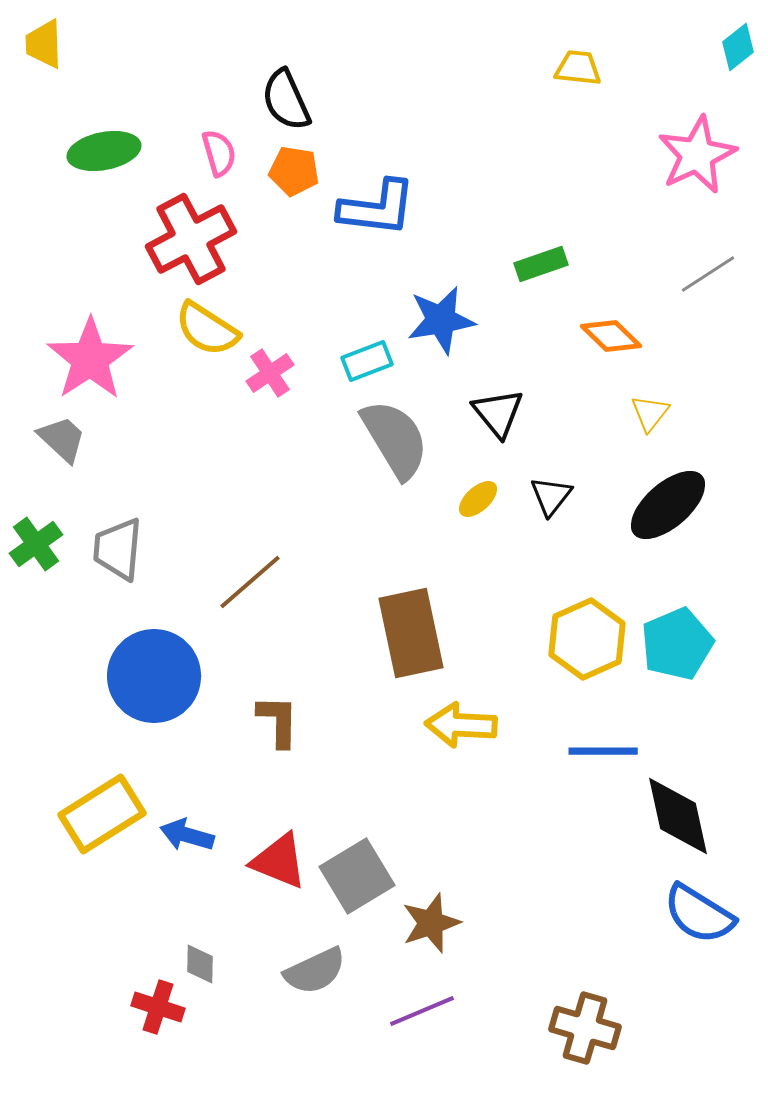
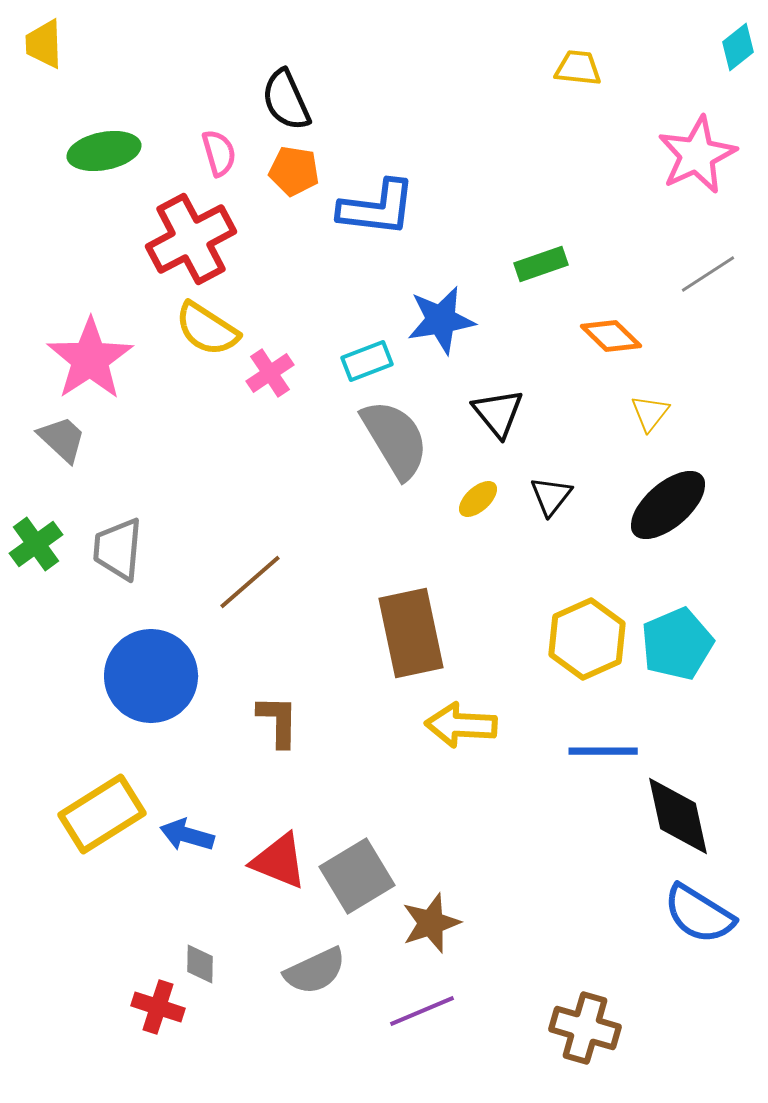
blue circle at (154, 676): moved 3 px left
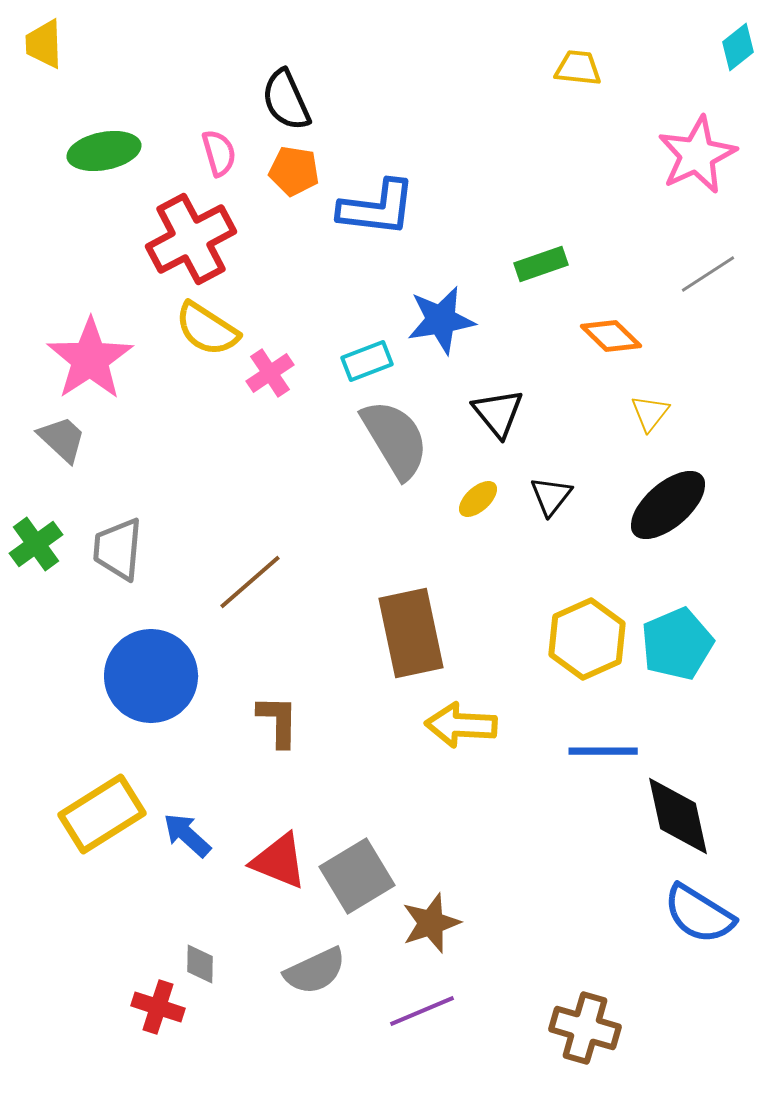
blue arrow at (187, 835): rotated 26 degrees clockwise
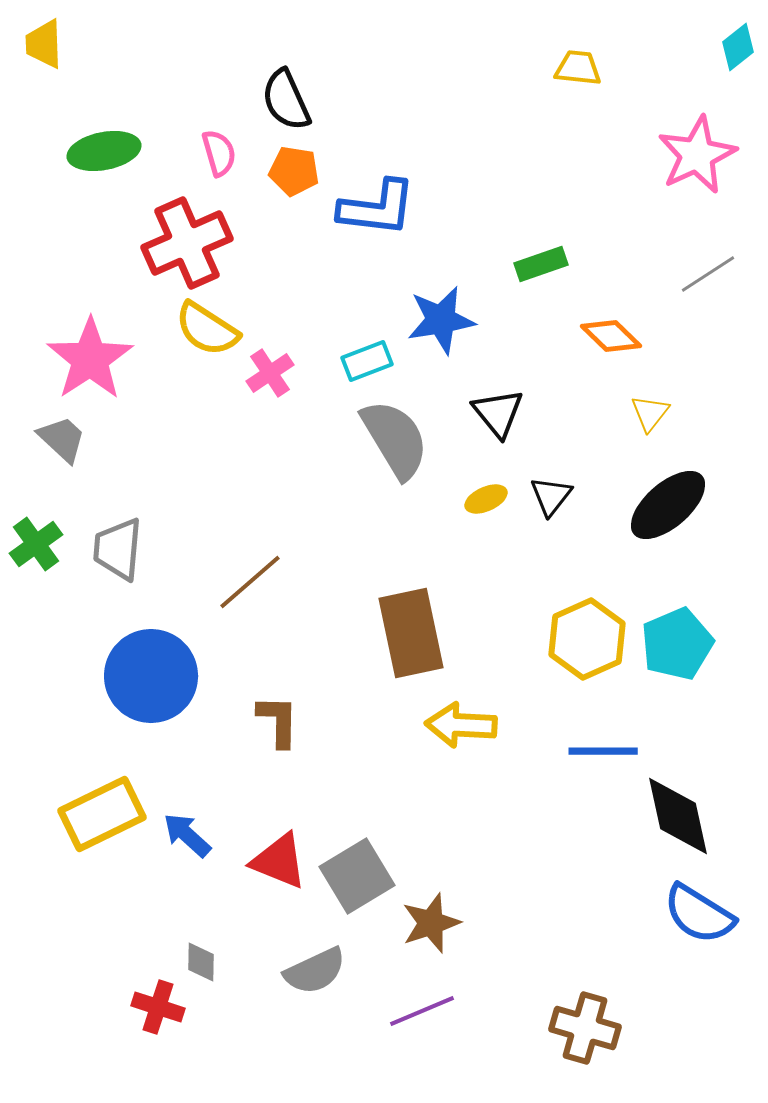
red cross at (191, 239): moved 4 px left, 4 px down; rotated 4 degrees clockwise
yellow ellipse at (478, 499): moved 8 px right; rotated 18 degrees clockwise
yellow rectangle at (102, 814): rotated 6 degrees clockwise
gray diamond at (200, 964): moved 1 px right, 2 px up
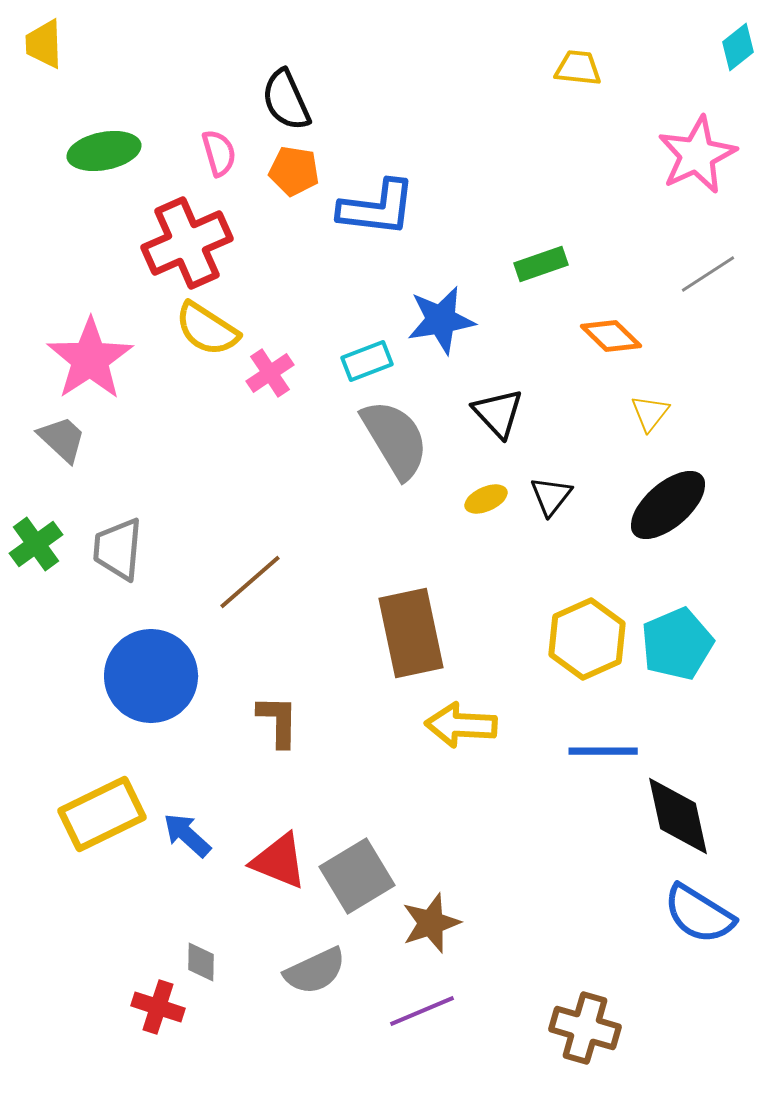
black triangle at (498, 413): rotated 4 degrees counterclockwise
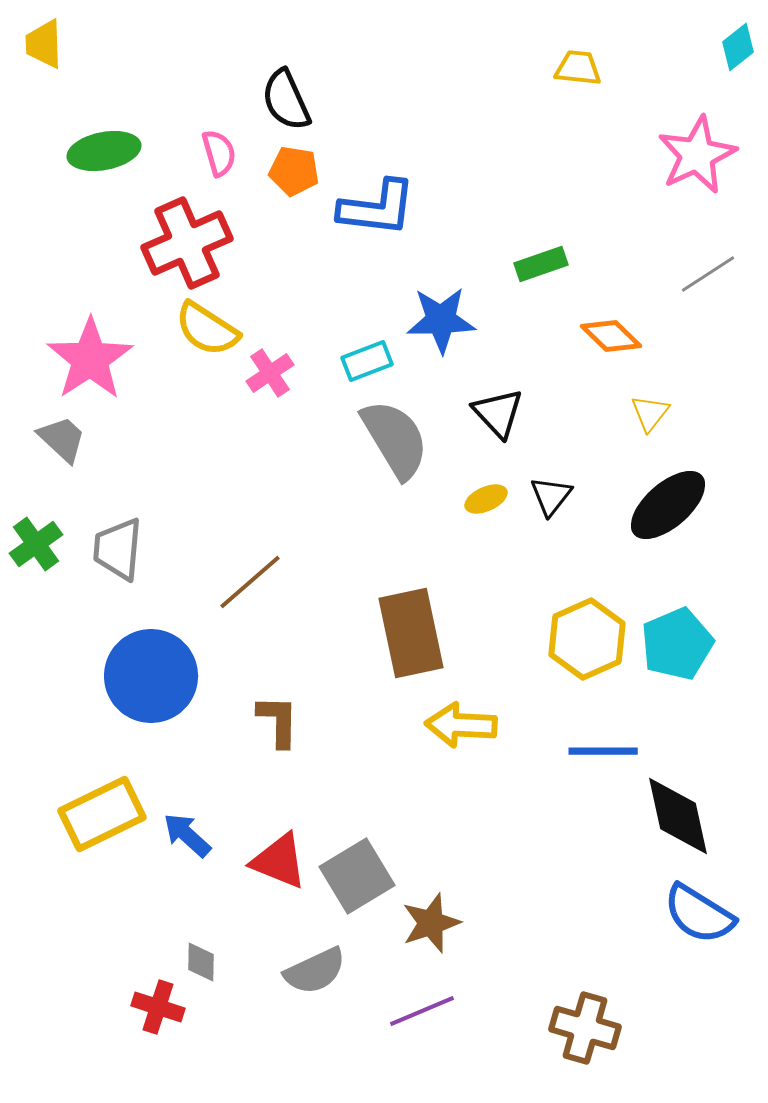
blue star at (441, 320): rotated 8 degrees clockwise
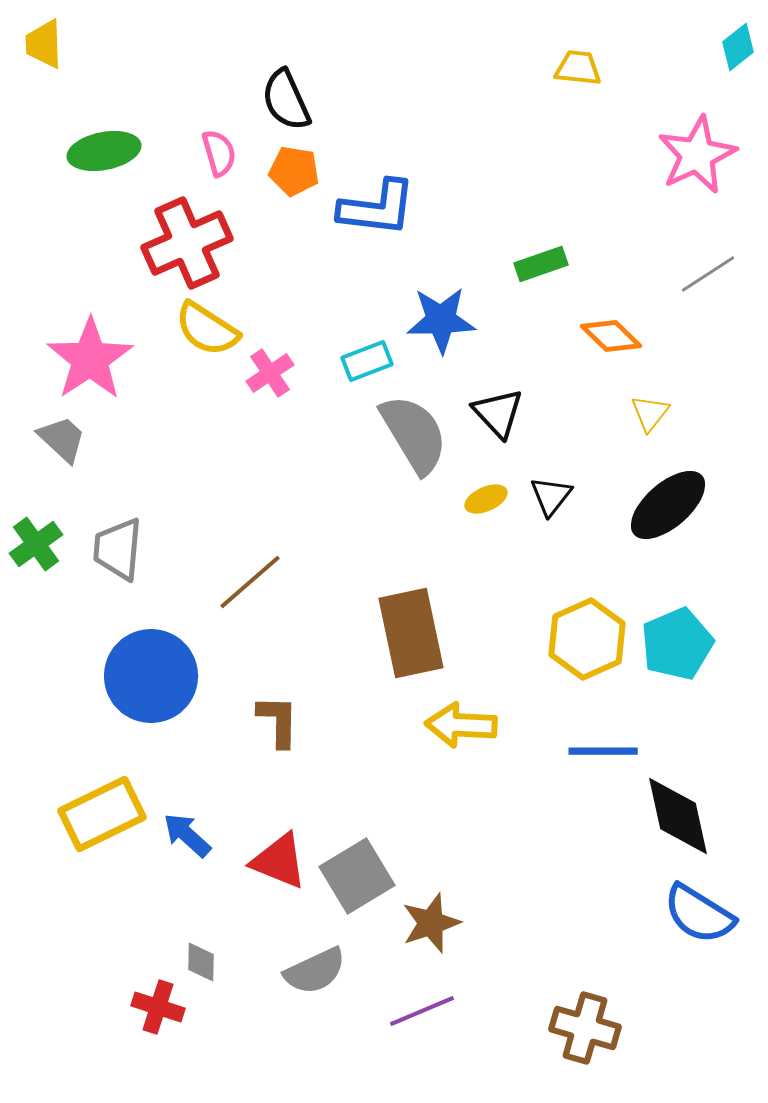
gray semicircle at (395, 439): moved 19 px right, 5 px up
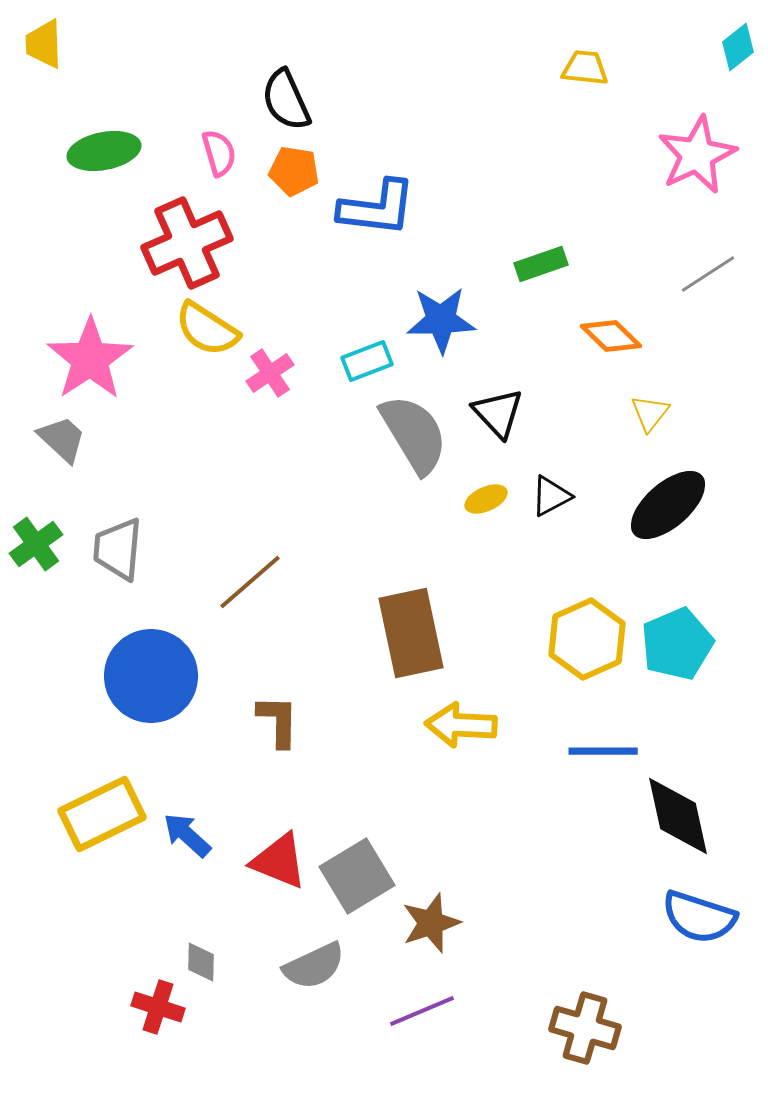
yellow trapezoid at (578, 68): moved 7 px right
black triangle at (551, 496): rotated 24 degrees clockwise
blue semicircle at (699, 914): moved 3 px down; rotated 14 degrees counterclockwise
gray semicircle at (315, 971): moved 1 px left, 5 px up
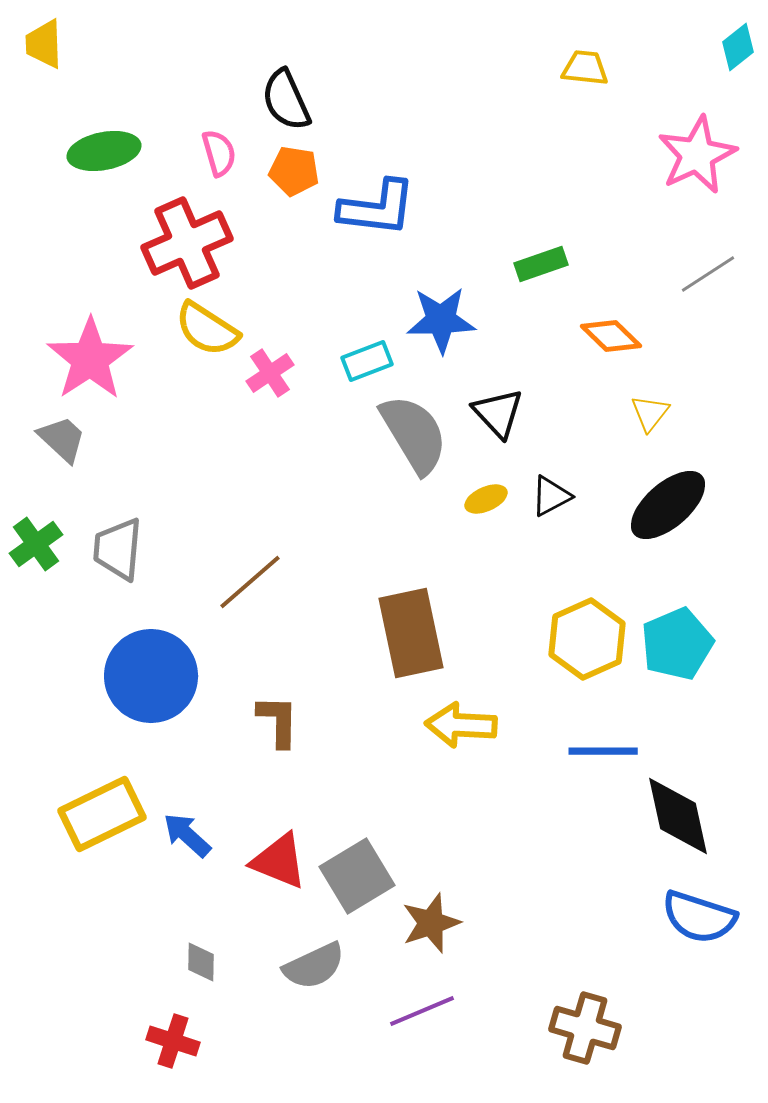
red cross at (158, 1007): moved 15 px right, 34 px down
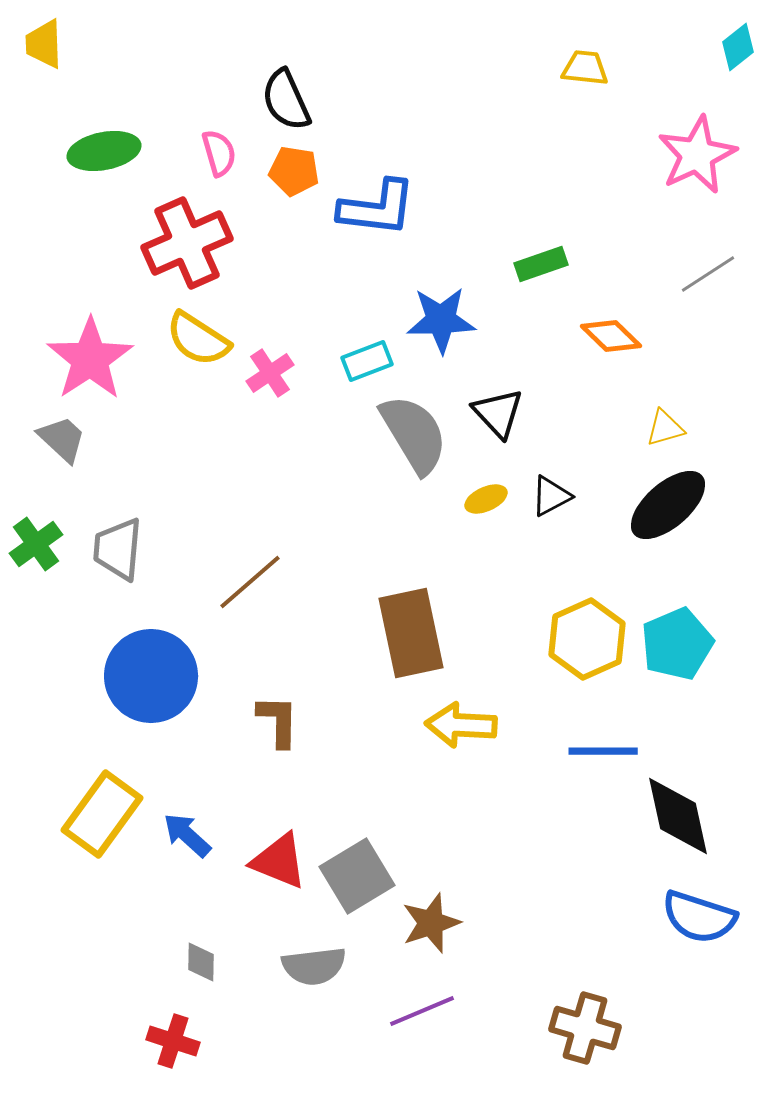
yellow semicircle at (207, 329): moved 9 px left, 10 px down
yellow triangle at (650, 413): moved 15 px right, 15 px down; rotated 36 degrees clockwise
yellow rectangle at (102, 814): rotated 28 degrees counterclockwise
gray semicircle at (314, 966): rotated 18 degrees clockwise
